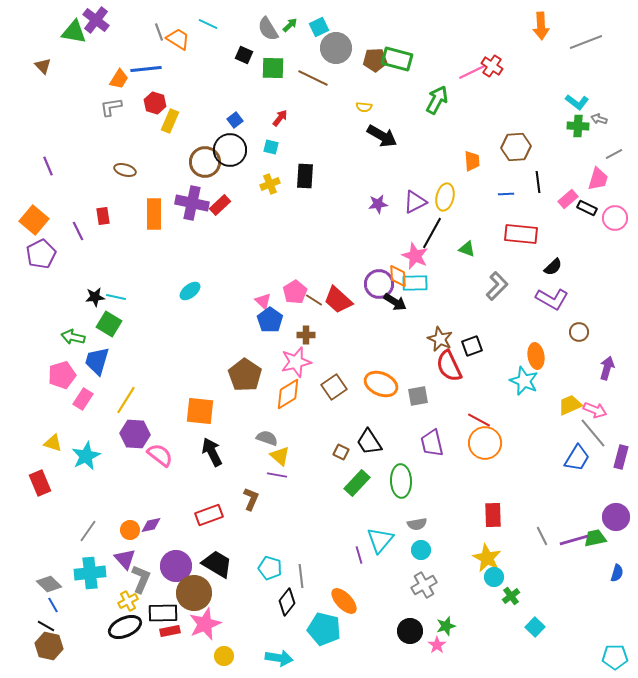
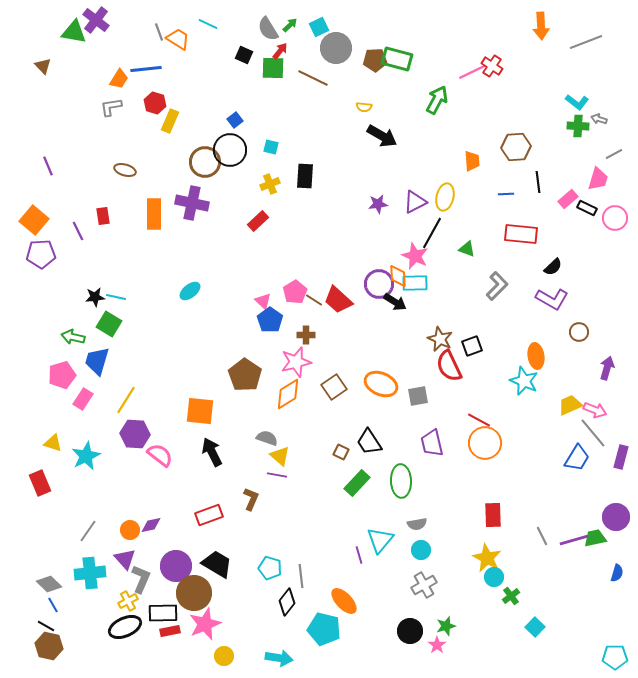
red arrow at (280, 118): moved 67 px up
red rectangle at (220, 205): moved 38 px right, 16 px down
purple pentagon at (41, 254): rotated 24 degrees clockwise
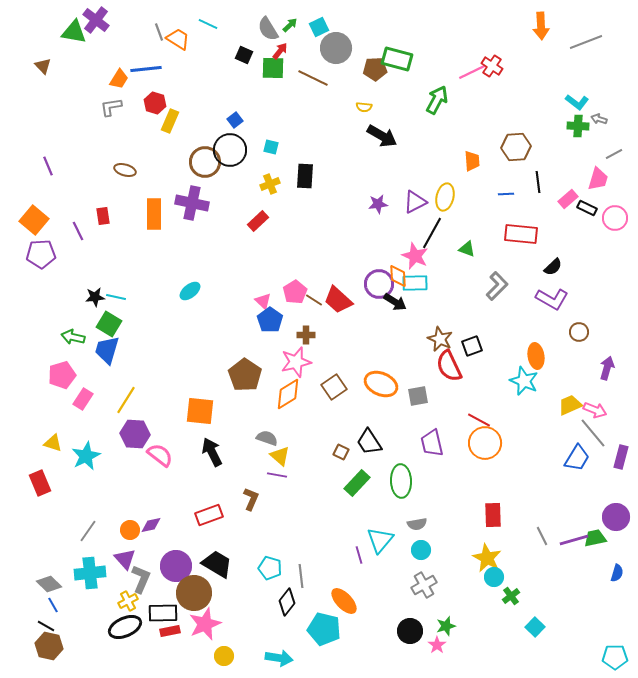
brown pentagon at (375, 60): moved 9 px down
blue trapezoid at (97, 361): moved 10 px right, 11 px up
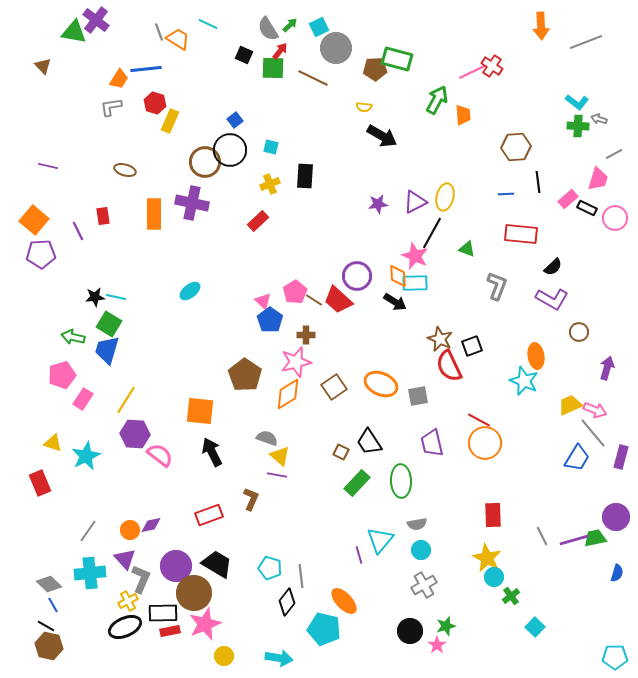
orange trapezoid at (472, 161): moved 9 px left, 46 px up
purple line at (48, 166): rotated 54 degrees counterclockwise
purple circle at (379, 284): moved 22 px left, 8 px up
gray L-shape at (497, 286): rotated 24 degrees counterclockwise
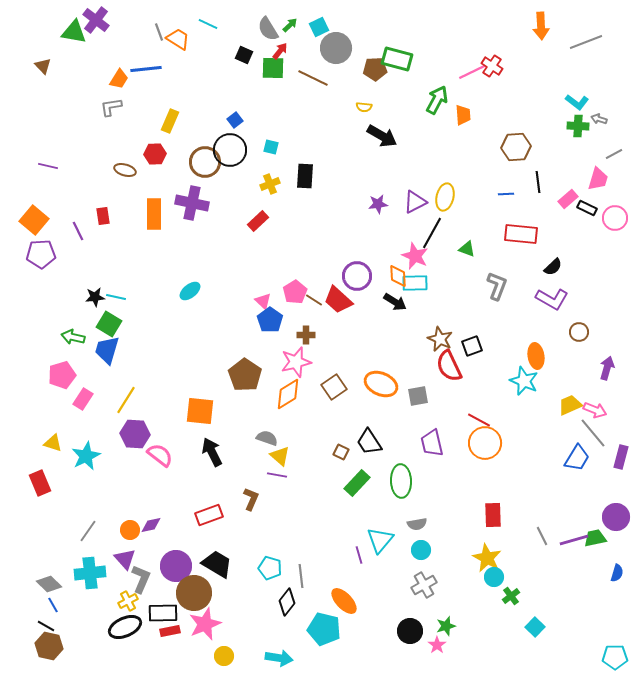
red hexagon at (155, 103): moved 51 px down; rotated 20 degrees counterclockwise
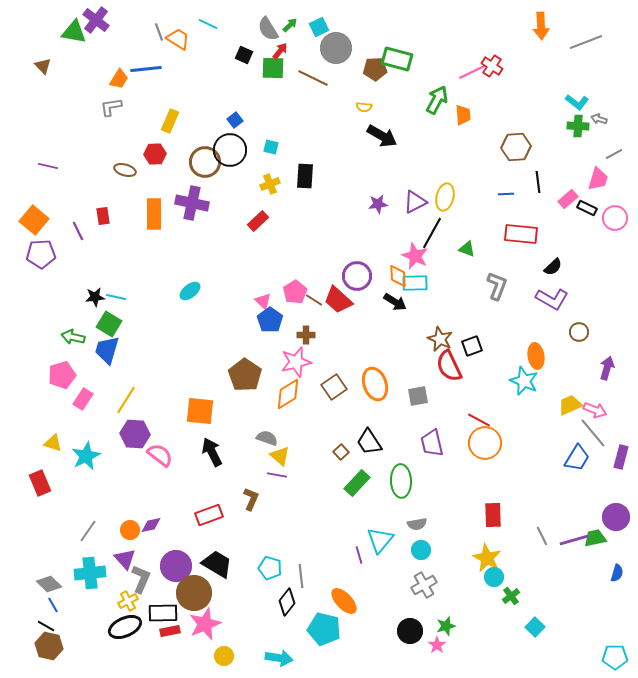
orange ellipse at (381, 384): moved 6 px left; rotated 48 degrees clockwise
brown square at (341, 452): rotated 21 degrees clockwise
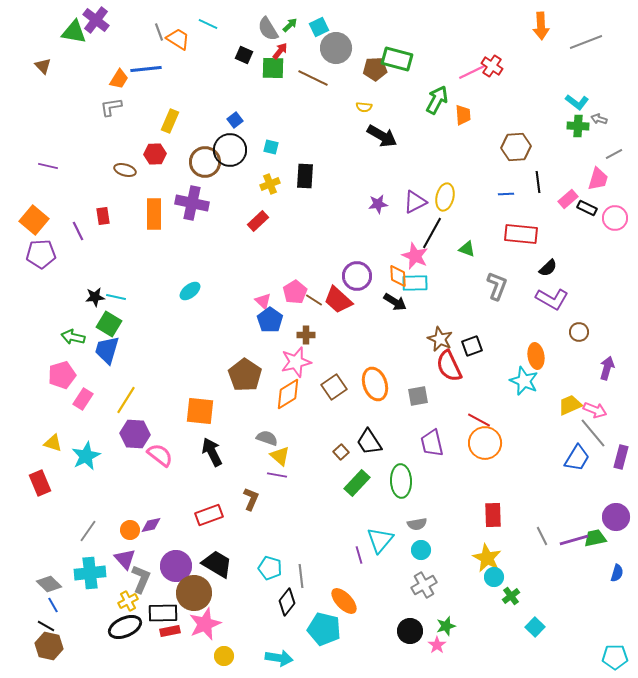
black semicircle at (553, 267): moved 5 px left, 1 px down
